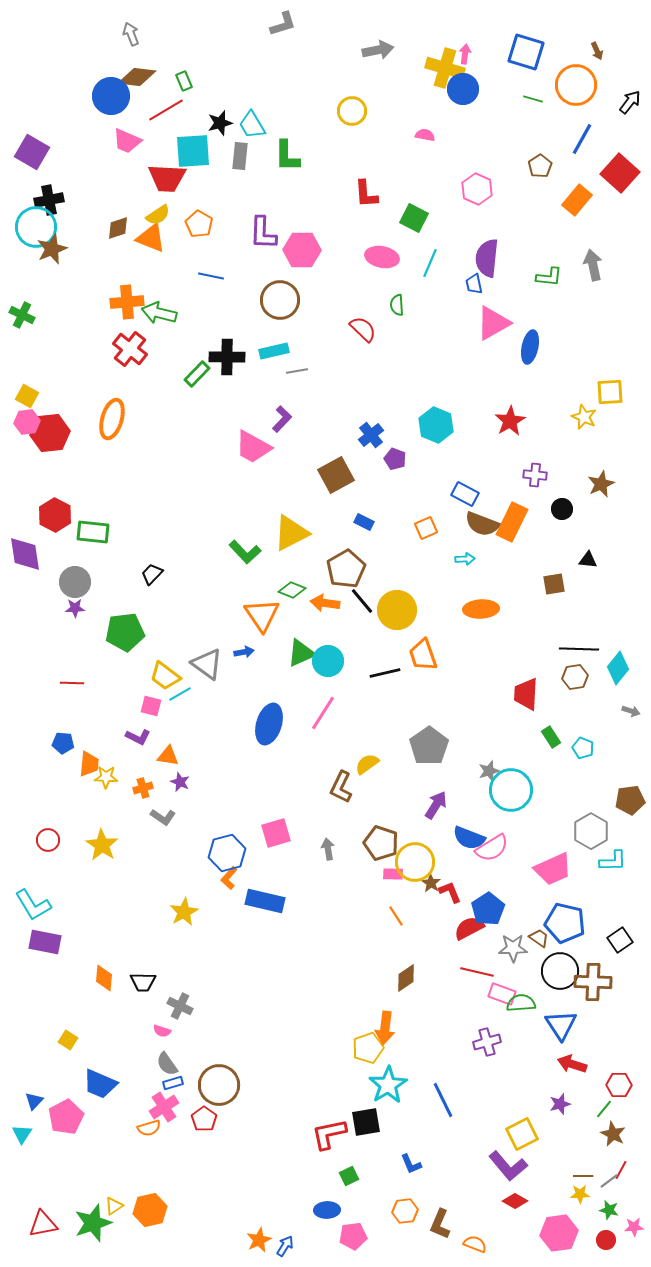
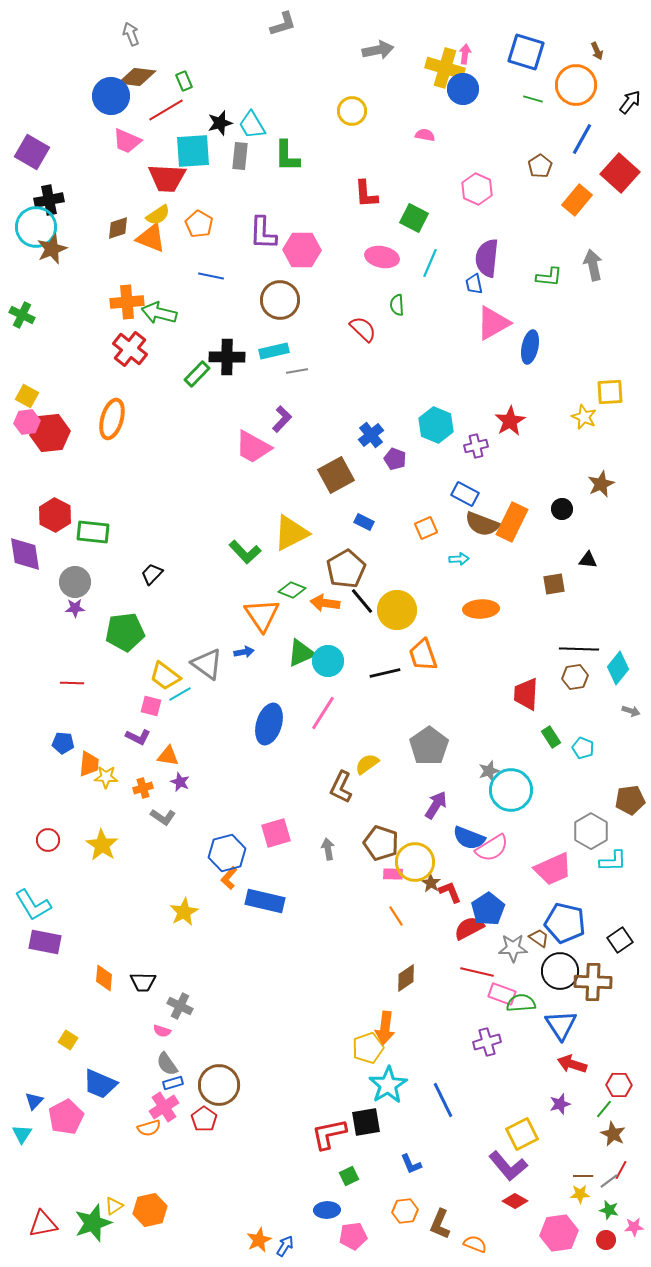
purple cross at (535, 475): moved 59 px left, 29 px up; rotated 20 degrees counterclockwise
cyan arrow at (465, 559): moved 6 px left
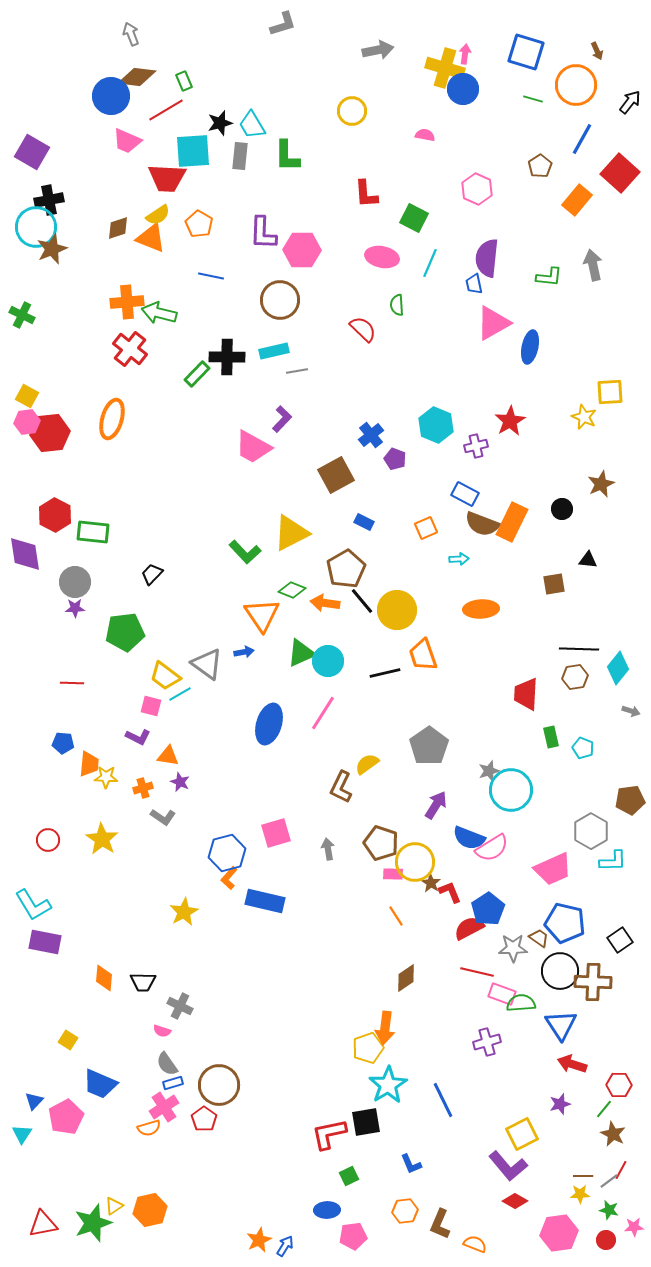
green rectangle at (551, 737): rotated 20 degrees clockwise
yellow star at (102, 845): moved 6 px up
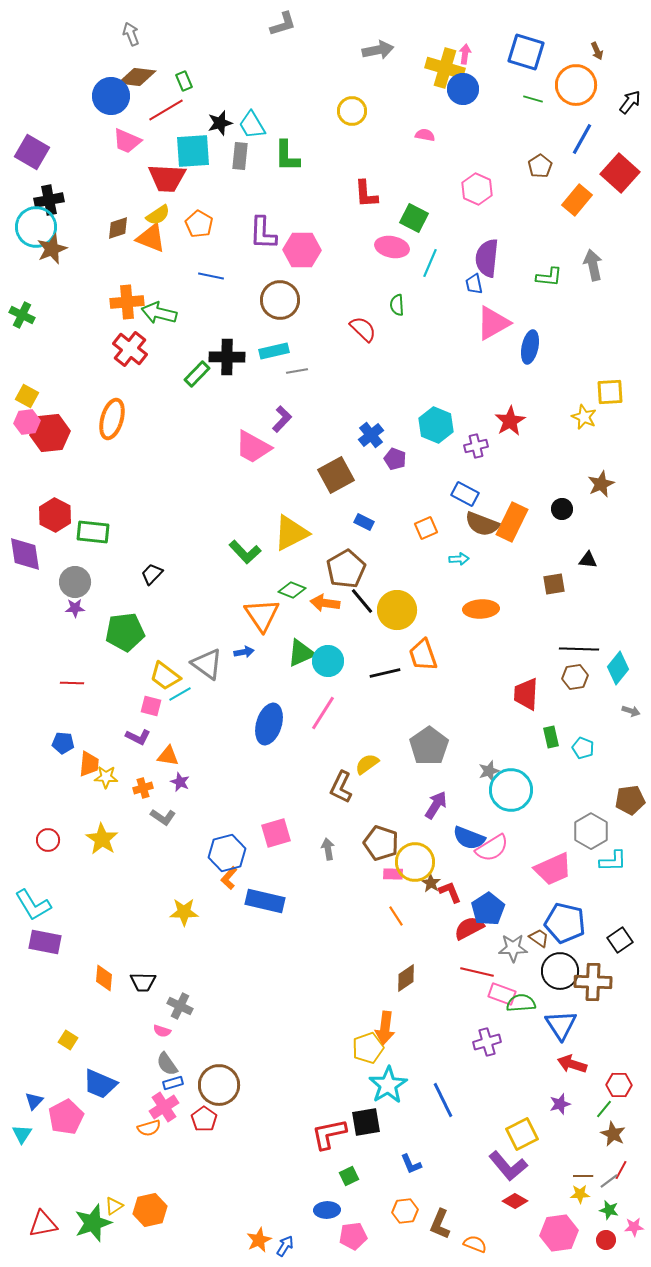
pink ellipse at (382, 257): moved 10 px right, 10 px up
yellow star at (184, 912): rotated 28 degrees clockwise
